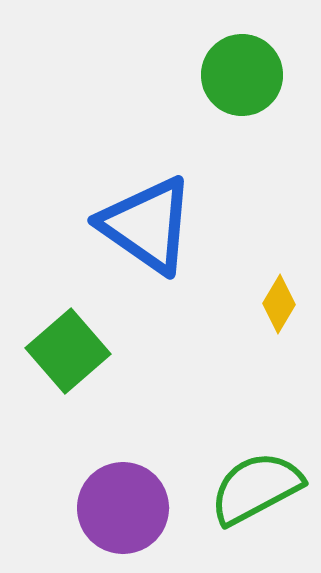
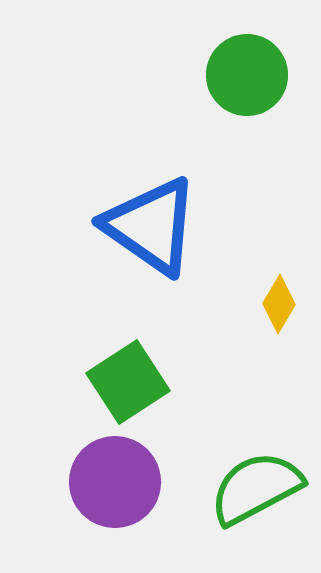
green circle: moved 5 px right
blue triangle: moved 4 px right, 1 px down
green square: moved 60 px right, 31 px down; rotated 8 degrees clockwise
purple circle: moved 8 px left, 26 px up
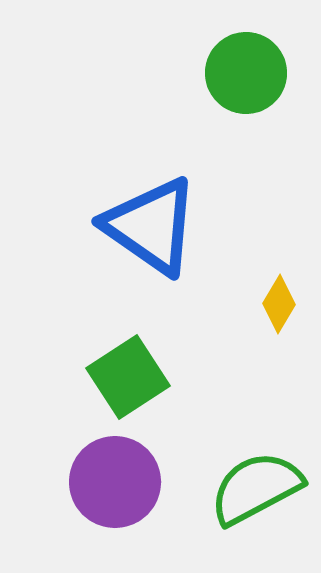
green circle: moved 1 px left, 2 px up
green square: moved 5 px up
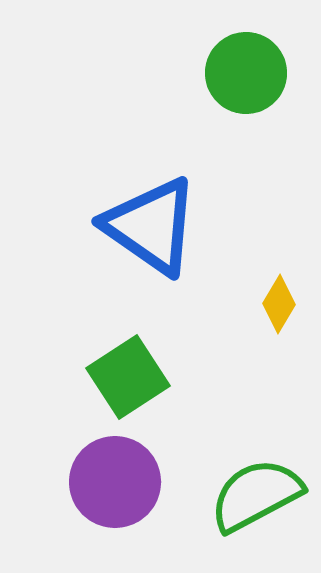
green semicircle: moved 7 px down
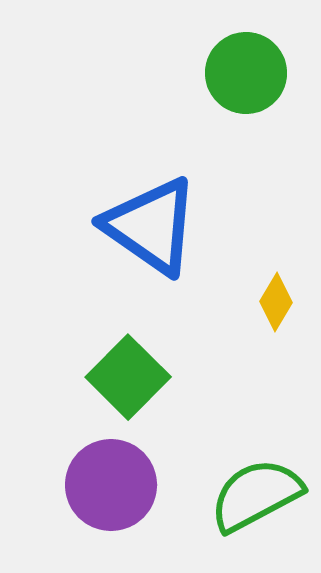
yellow diamond: moved 3 px left, 2 px up
green square: rotated 12 degrees counterclockwise
purple circle: moved 4 px left, 3 px down
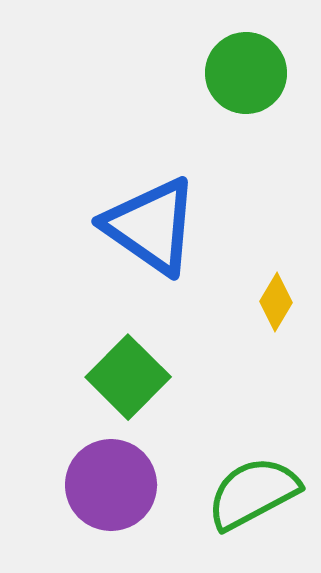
green semicircle: moved 3 px left, 2 px up
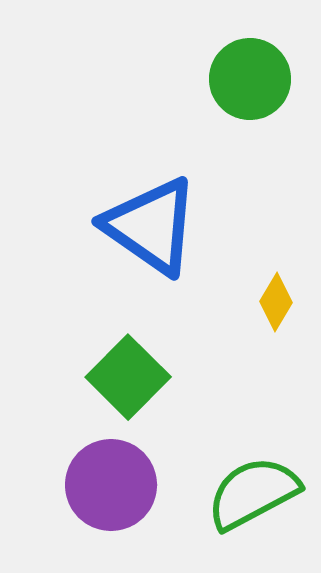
green circle: moved 4 px right, 6 px down
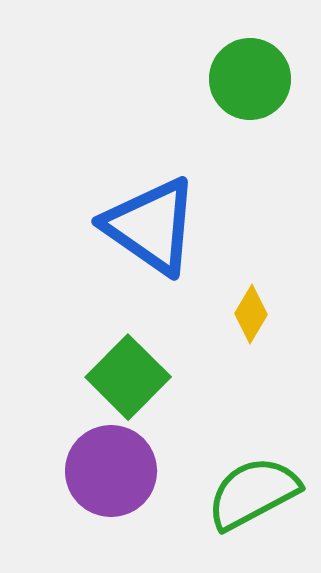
yellow diamond: moved 25 px left, 12 px down
purple circle: moved 14 px up
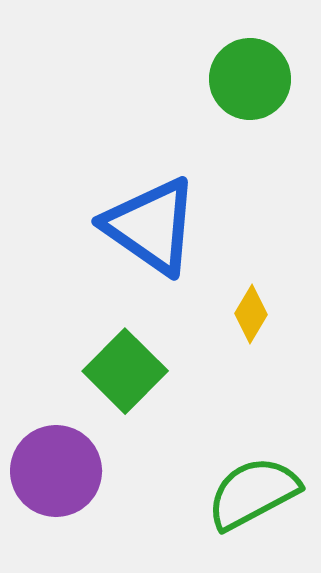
green square: moved 3 px left, 6 px up
purple circle: moved 55 px left
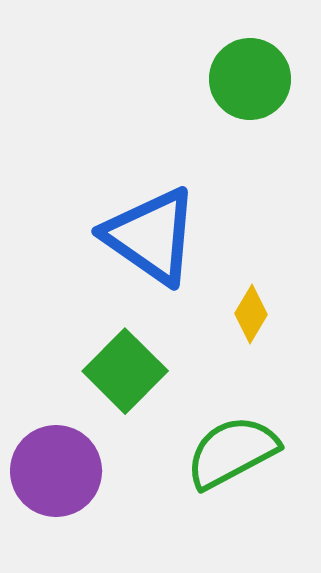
blue triangle: moved 10 px down
green semicircle: moved 21 px left, 41 px up
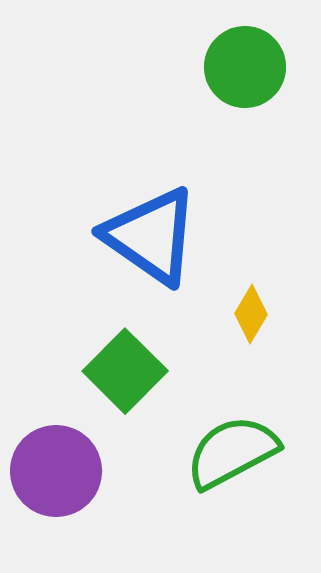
green circle: moved 5 px left, 12 px up
